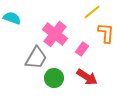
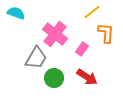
cyan semicircle: moved 4 px right, 5 px up
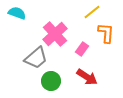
cyan semicircle: moved 1 px right
pink cross: rotated 10 degrees clockwise
gray trapezoid: rotated 20 degrees clockwise
green circle: moved 3 px left, 3 px down
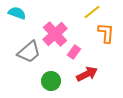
pink rectangle: moved 8 px left, 3 px down
gray trapezoid: moved 7 px left, 6 px up
red arrow: moved 3 px up; rotated 60 degrees counterclockwise
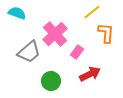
pink rectangle: moved 3 px right
red arrow: moved 3 px right
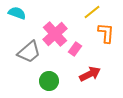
pink rectangle: moved 2 px left, 3 px up
green circle: moved 2 px left
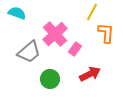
yellow line: rotated 24 degrees counterclockwise
green circle: moved 1 px right, 2 px up
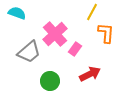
green circle: moved 2 px down
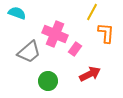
pink cross: rotated 25 degrees counterclockwise
green circle: moved 2 px left
